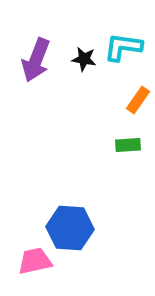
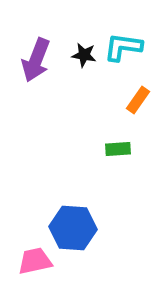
black star: moved 4 px up
green rectangle: moved 10 px left, 4 px down
blue hexagon: moved 3 px right
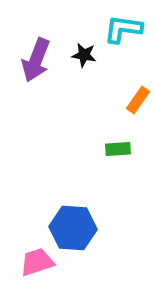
cyan L-shape: moved 18 px up
pink trapezoid: moved 2 px right, 1 px down; rotated 6 degrees counterclockwise
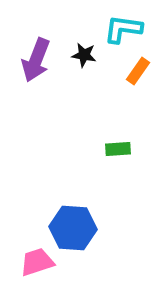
orange rectangle: moved 29 px up
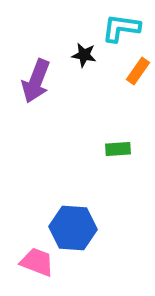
cyan L-shape: moved 2 px left, 1 px up
purple arrow: moved 21 px down
pink trapezoid: rotated 39 degrees clockwise
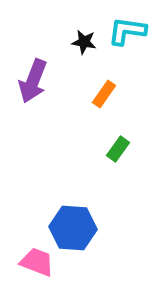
cyan L-shape: moved 6 px right, 3 px down
black star: moved 13 px up
orange rectangle: moved 34 px left, 23 px down
purple arrow: moved 3 px left
green rectangle: rotated 50 degrees counterclockwise
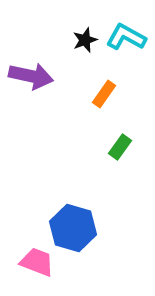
cyan L-shape: moved 1 px left, 6 px down; rotated 21 degrees clockwise
black star: moved 1 px right, 2 px up; rotated 30 degrees counterclockwise
purple arrow: moved 2 px left, 5 px up; rotated 99 degrees counterclockwise
green rectangle: moved 2 px right, 2 px up
blue hexagon: rotated 12 degrees clockwise
